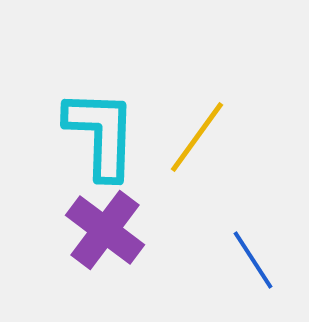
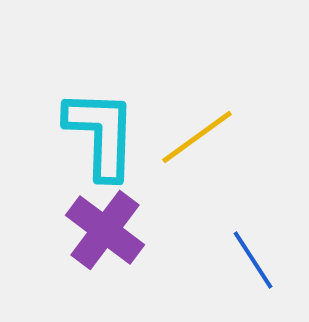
yellow line: rotated 18 degrees clockwise
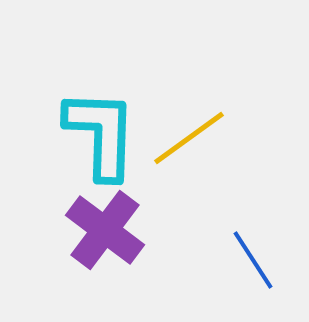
yellow line: moved 8 px left, 1 px down
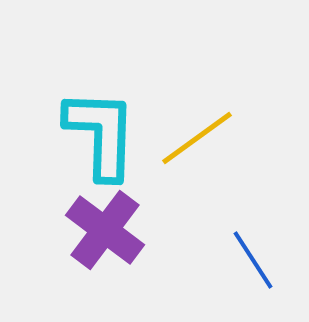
yellow line: moved 8 px right
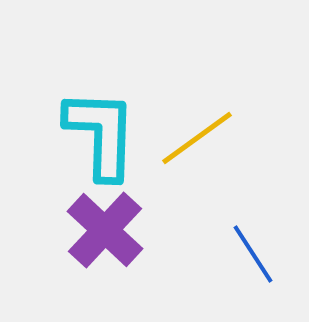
purple cross: rotated 6 degrees clockwise
blue line: moved 6 px up
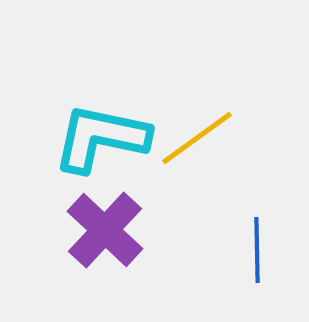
cyan L-shape: moved 4 px down; rotated 80 degrees counterclockwise
blue line: moved 4 px right, 4 px up; rotated 32 degrees clockwise
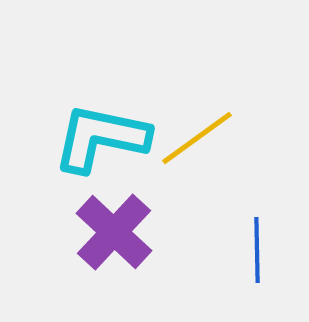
purple cross: moved 9 px right, 2 px down
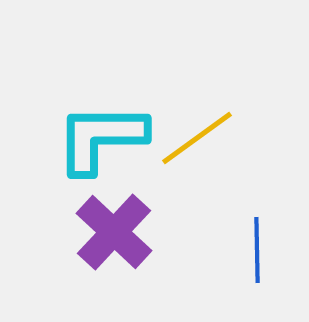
cyan L-shape: rotated 12 degrees counterclockwise
